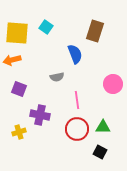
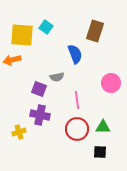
yellow square: moved 5 px right, 2 px down
pink circle: moved 2 px left, 1 px up
purple square: moved 20 px right
black square: rotated 24 degrees counterclockwise
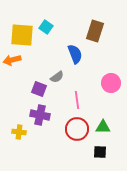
gray semicircle: rotated 24 degrees counterclockwise
yellow cross: rotated 24 degrees clockwise
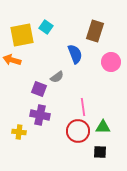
yellow square: rotated 15 degrees counterclockwise
orange arrow: rotated 30 degrees clockwise
pink circle: moved 21 px up
pink line: moved 6 px right, 7 px down
red circle: moved 1 px right, 2 px down
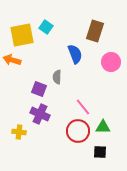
gray semicircle: rotated 128 degrees clockwise
pink line: rotated 30 degrees counterclockwise
purple cross: moved 1 px up; rotated 12 degrees clockwise
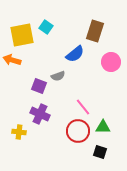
blue semicircle: rotated 72 degrees clockwise
gray semicircle: moved 1 px right, 1 px up; rotated 112 degrees counterclockwise
purple square: moved 3 px up
black square: rotated 16 degrees clockwise
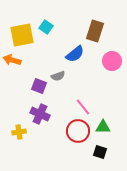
pink circle: moved 1 px right, 1 px up
yellow cross: rotated 16 degrees counterclockwise
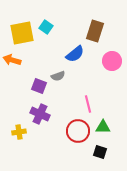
yellow square: moved 2 px up
pink line: moved 5 px right, 3 px up; rotated 24 degrees clockwise
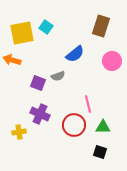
brown rectangle: moved 6 px right, 5 px up
purple square: moved 1 px left, 3 px up
red circle: moved 4 px left, 6 px up
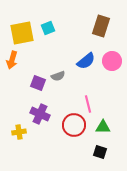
cyan square: moved 2 px right, 1 px down; rotated 32 degrees clockwise
blue semicircle: moved 11 px right, 7 px down
orange arrow: rotated 90 degrees counterclockwise
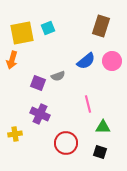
red circle: moved 8 px left, 18 px down
yellow cross: moved 4 px left, 2 px down
